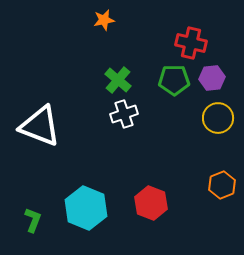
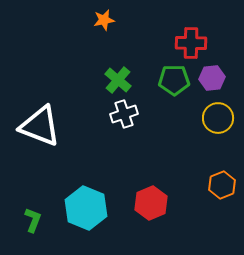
red cross: rotated 12 degrees counterclockwise
red hexagon: rotated 16 degrees clockwise
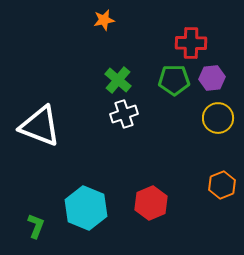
green L-shape: moved 3 px right, 6 px down
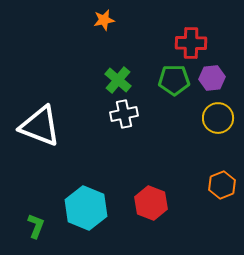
white cross: rotated 8 degrees clockwise
red hexagon: rotated 16 degrees counterclockwise
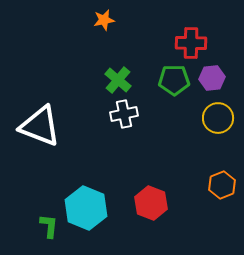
green L-shape: moved 13 px right; rotated 15 degrees counterclockwise
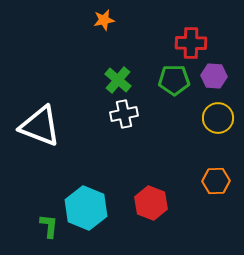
purple hexagon: moved 2 px right, 2 px up; rotated 10 degrees clockwise
orange hexagon: moved 6 px left, 4 px up; rotated 20 degrees clockwise
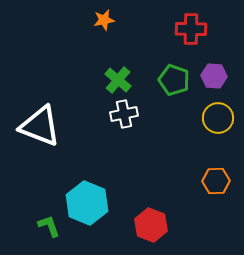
red cross: moved 14 px up
green pentagon: rotated 20 degrees clockwise
red hexagon: moved 22 px down
cyan hexagon: moved 1 px right, 5 px up
green L-shape: rotated 25 degrees counterclockwise
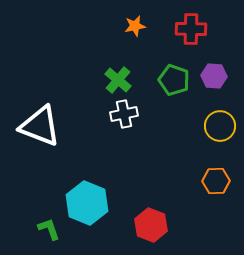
orange star: moved 31 px right, 6 px down
yellow circle: moved 2 px right, 8 px down
green L-shape: moved 3 px down
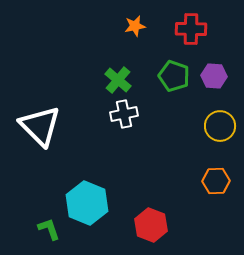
green pentagon: moved 4 px up
white triangle: rotated 24 degrees clockwise
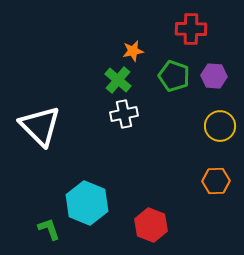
orange star: moved 2 px left, 25 px down
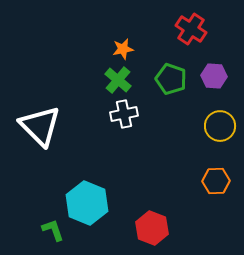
red cross: rotated 32 degrees clockwise
orange star: moved 10 px left, 2 px up
green pentagon: moved 3 px left, 3 px down
red hexagon: moved 1 px right, 3 px down
green L-shape: moved 4 px right, 1 px down
